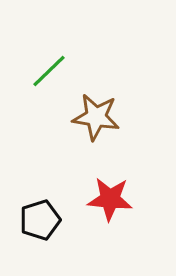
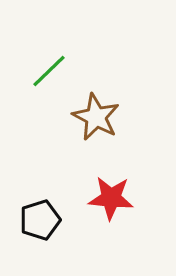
brown star: rotated 18 degrees clockwise
red star: moved 1 px right, 1 px up
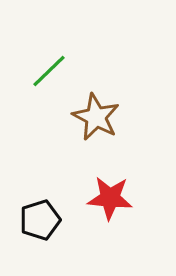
red star: moved 1 px left
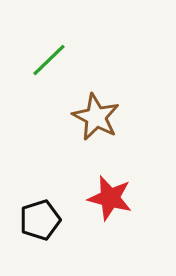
green line: moved 11 px up
red star: rotated 9 degrees clockwise
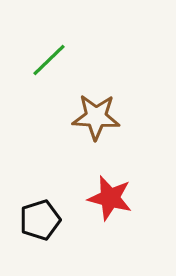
brown star: rotated 24 degrees counterclockwise
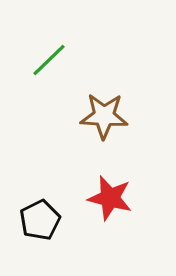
brown star: moved 8 px right, 1 px up
black pentagon: rotated 9 degrees counterclockwise
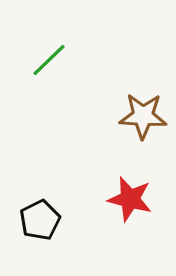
brown star: moved 39 px right
red star: moved 20 px right, 1 px down
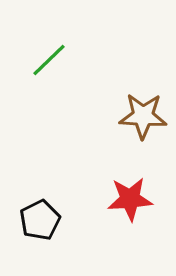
red star: rotated 18 degrees counterclockwise
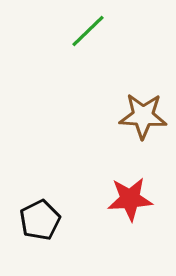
green line: moved 39 px right, 29 px up
